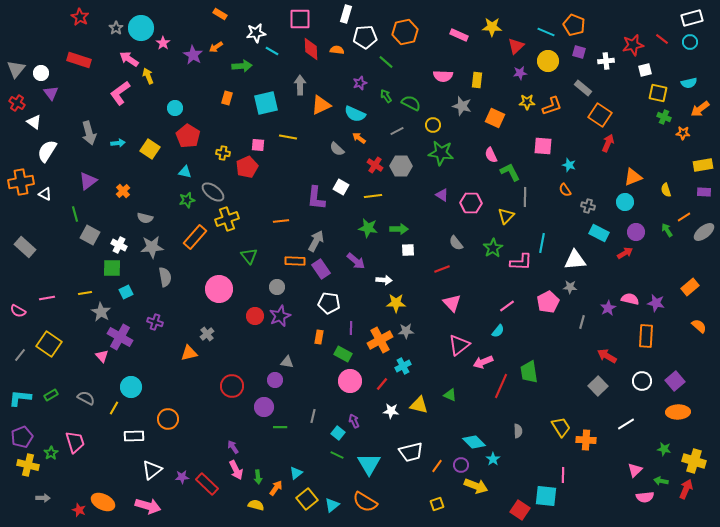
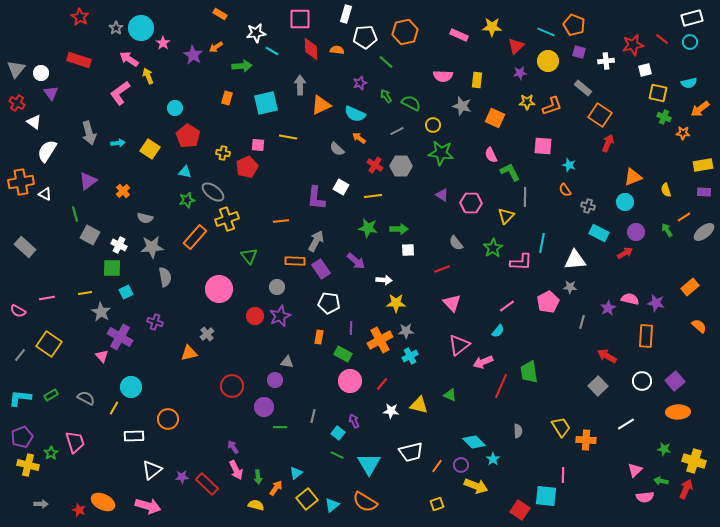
cyan cross at (403, 366): moved 7 px right, 10 px up
gray arrow at (43, 498): moved 2 px left, 6 px down
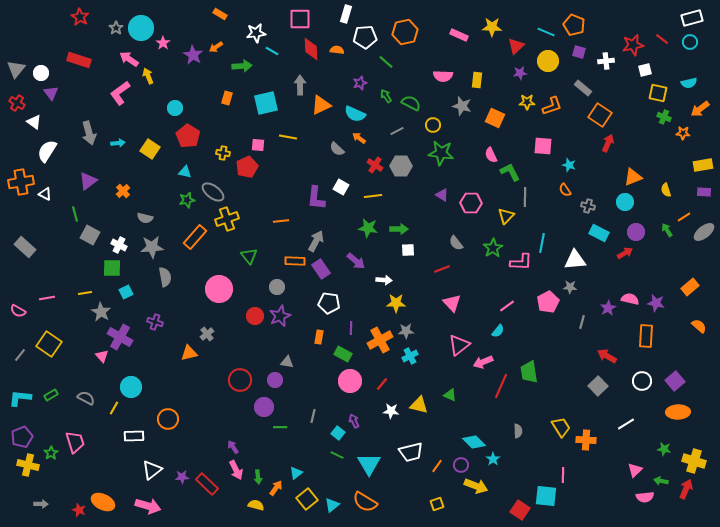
red circle at (232, 386): moved 8 px right, 6 px up
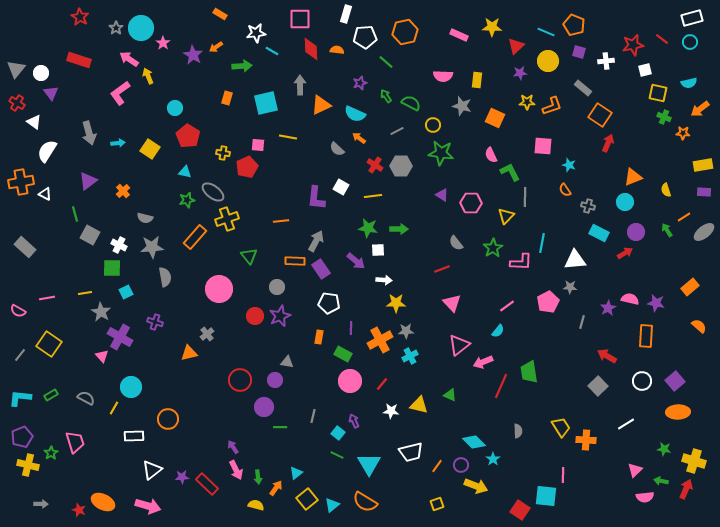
white square at (408, 250): moved 30 px left
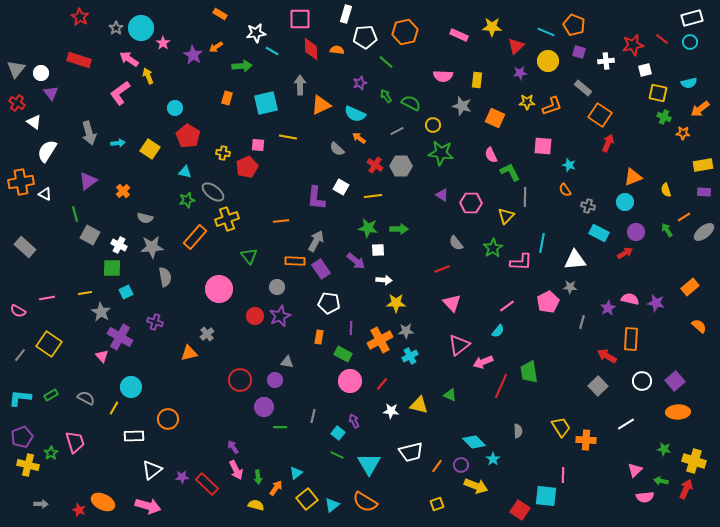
orange rectangle at (646, 336): moved 15 px left, 3 px down
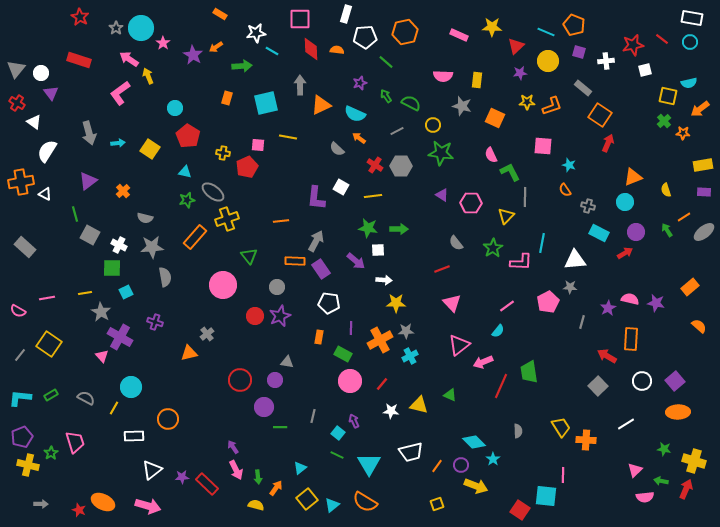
white rectangle at (692, 18): rotated 25 degrees clockwise
yellow square at (658, 93): moved 10 px right, 3 px down
green cross at (664, 117): moved 4 px down; rotated 24 degrees clockwise
pink circle at (219, 289): moved 4 px right, 4 px up
cyan triangle at (296, 473): moved 4 px right, 5 px up
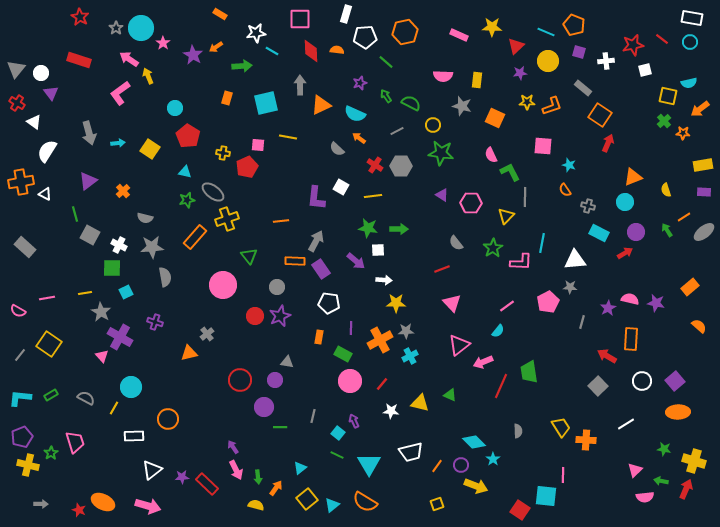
red diamond at (311, 49): moved 2 px down
yellow triangle at (419, 405): moved 1 px right, 2 px up
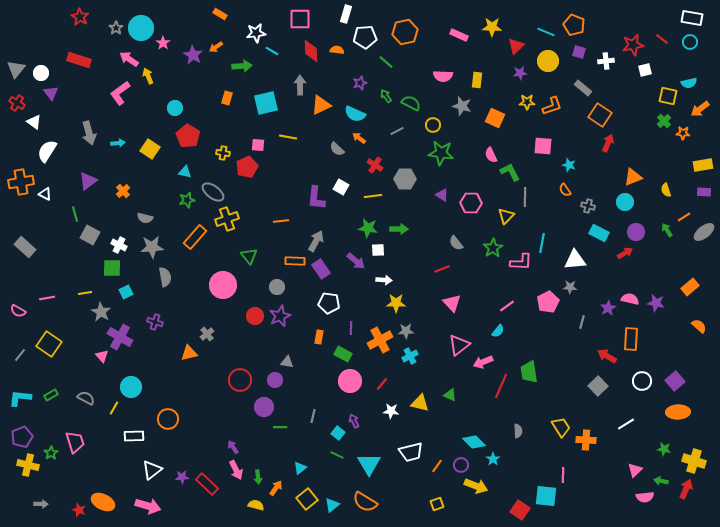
gray hexagon at (401, 166): moved 4 px right, 13 px down
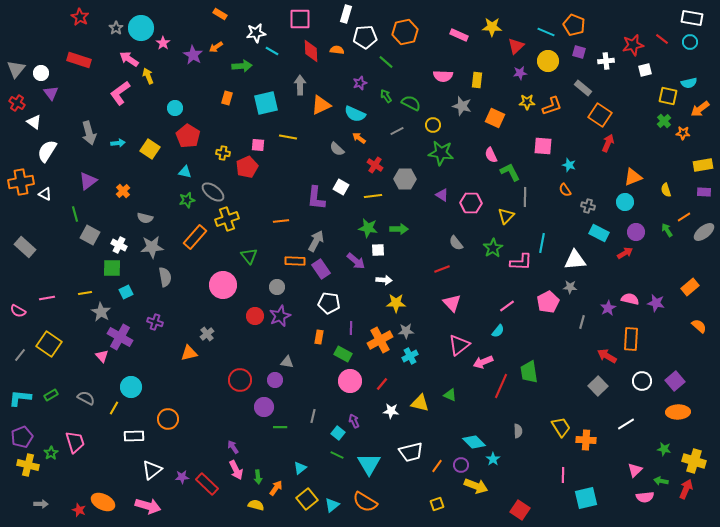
cyan square at (546, 496): moved 40 px right, 2 px down; rotated 20 degrees counterclockwise
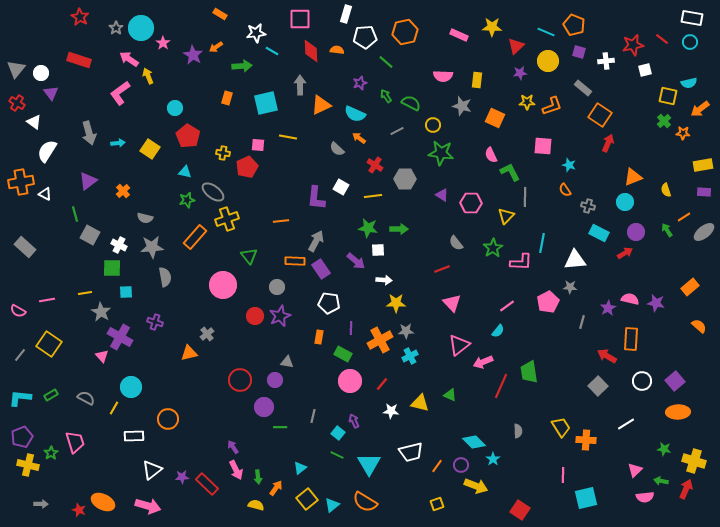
cyan square at (126, 292): rotated 24 degrees clockwise
pink line at (47, 298): moved 2 px down
